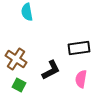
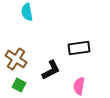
pink semicircle: moved 2 px left, 7 px down
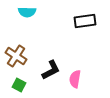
cyan semicircle: rotated 78 degrees counterclockwise
black rectangle: moved 6 px right, 27 px up
brown cross: moved 3 px up
pink semicircle: moved 4 px left, 7 px up
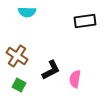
brown cross: moved 1 px right
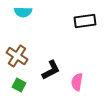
cyan semicircle: moved 4 px left
pink semicircle: moved 2 px right, 3 px down
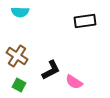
cyan semicircle: moved 3 px left
pink semicircle: moved 3 px left; rotated 66 degrees counterclockwise
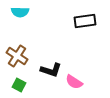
black L-shape: rotated 45 degrees clockwise
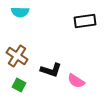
pink semicircle: moved 2 px right, 1 px up
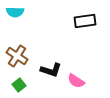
cyan semicircle: moved 5 px left
green square: rotated 24 degrees clockwise
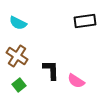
cyan semicircle: moved 3 px right, 11 px down; rotated 24 degrees clockwise
black L-shape: rotated 110 degrees counterclockwise
